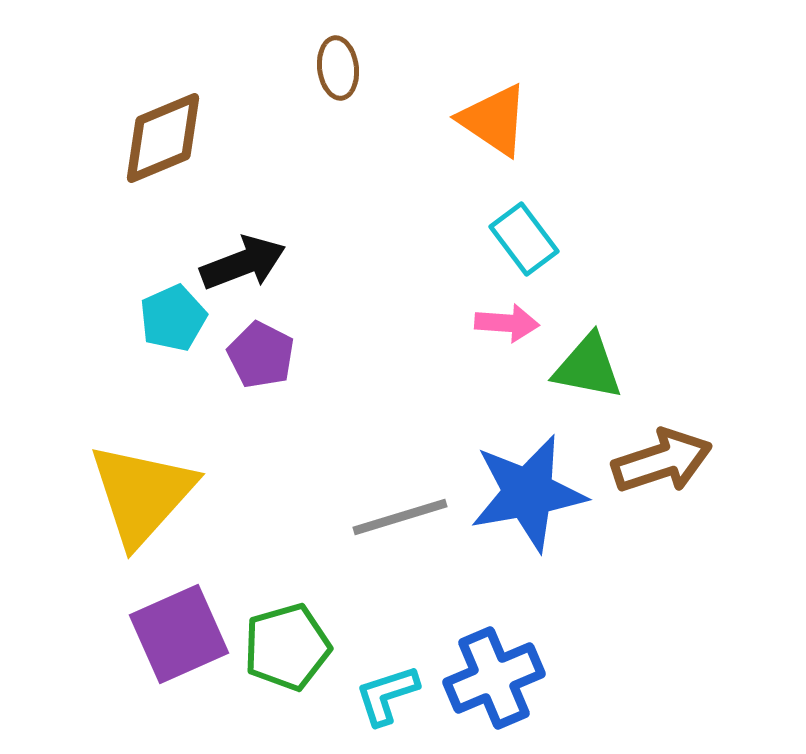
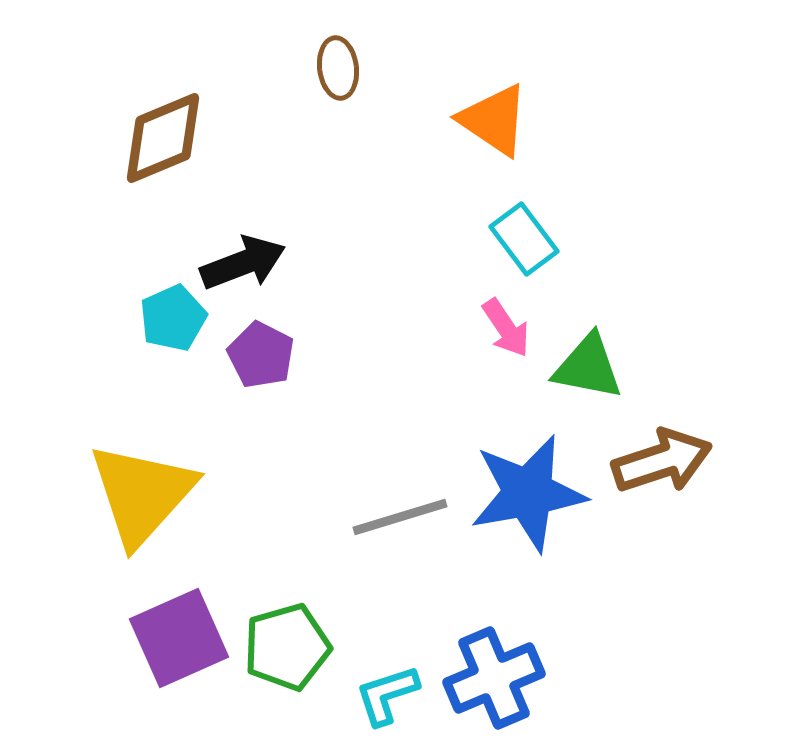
pink arrow: moved 1 px left, 5 px down; rotated 52 degrees clockwise
purple square: moved 4 px down
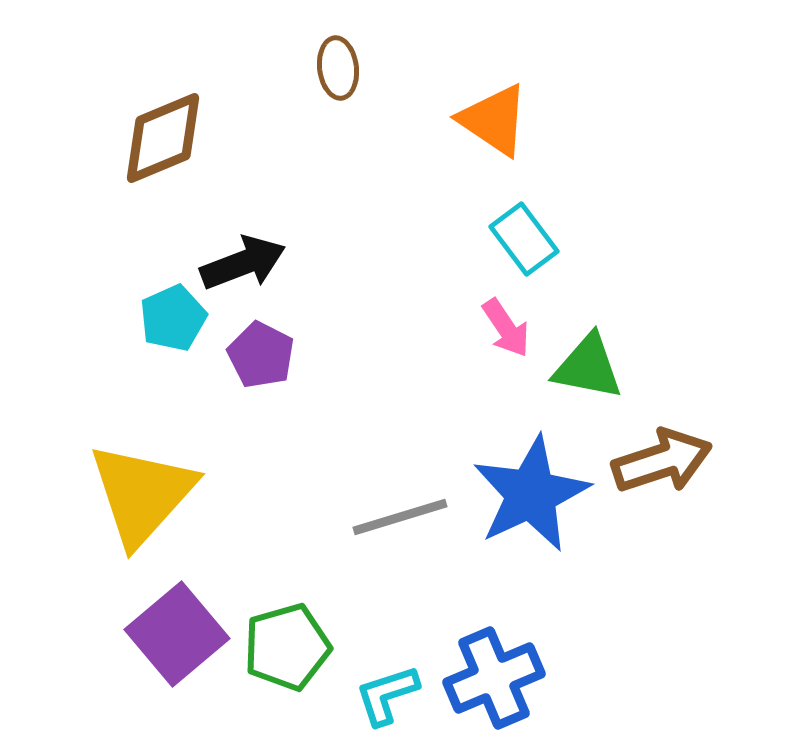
blue star: moved 3 px right, 1 px down; rotated 15 degrees counterclockwise
purple square: moved 2 px left, 4 px up; rotated 16 degrees counterclockwise
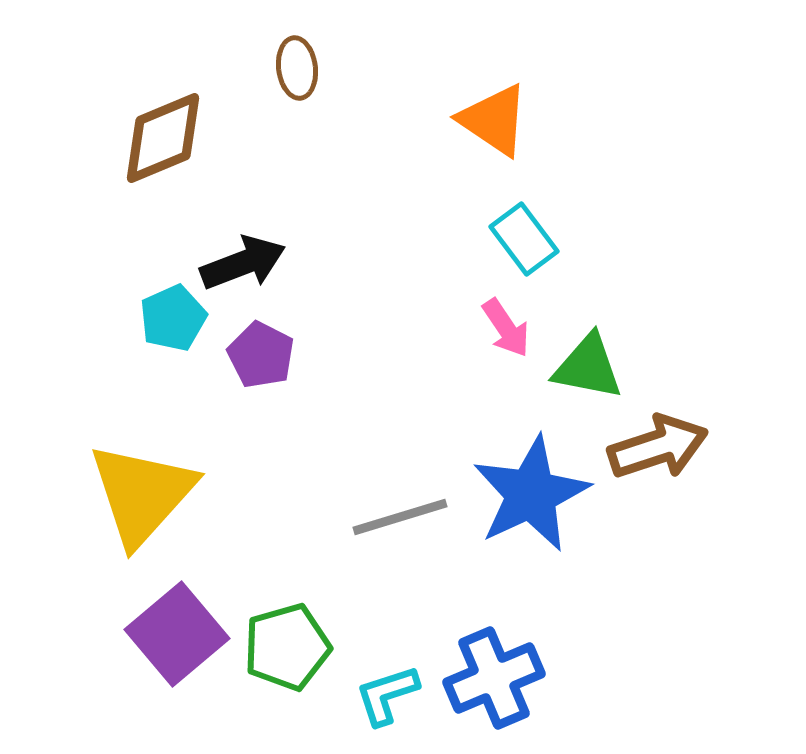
brown ellipse: moved 41 px left
brown arrow: moved 4 px left, 14 px up
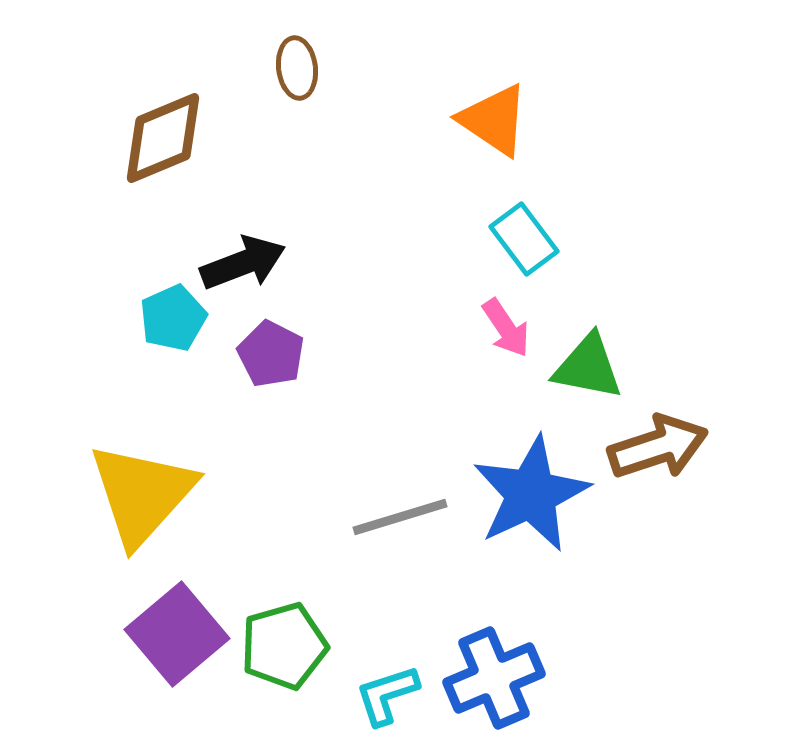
purple pentagon: moved 10 px right, 1 px up
green pentagon: moved 3 px left, 1 px up
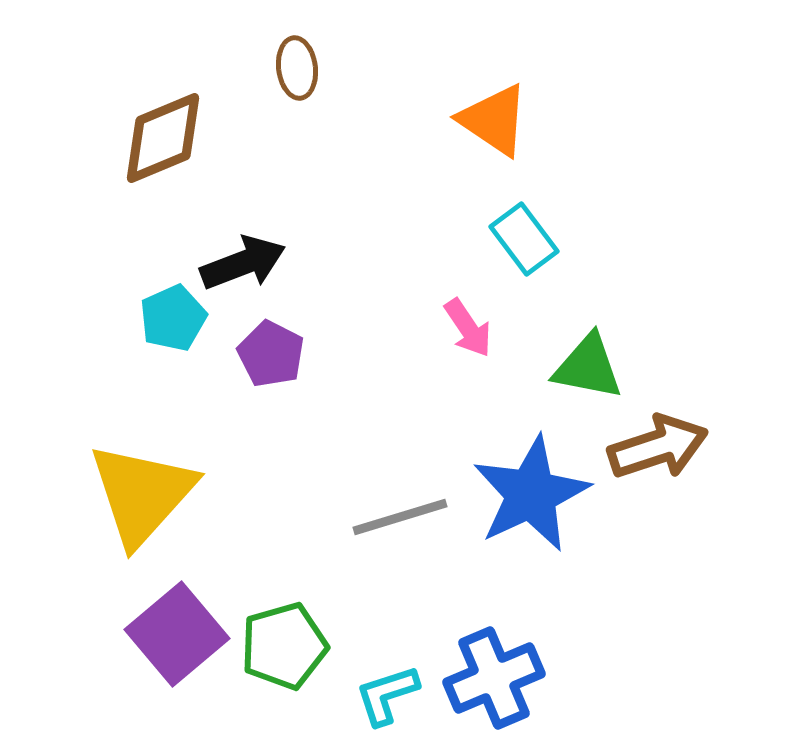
pink arrow: moved 38 px left
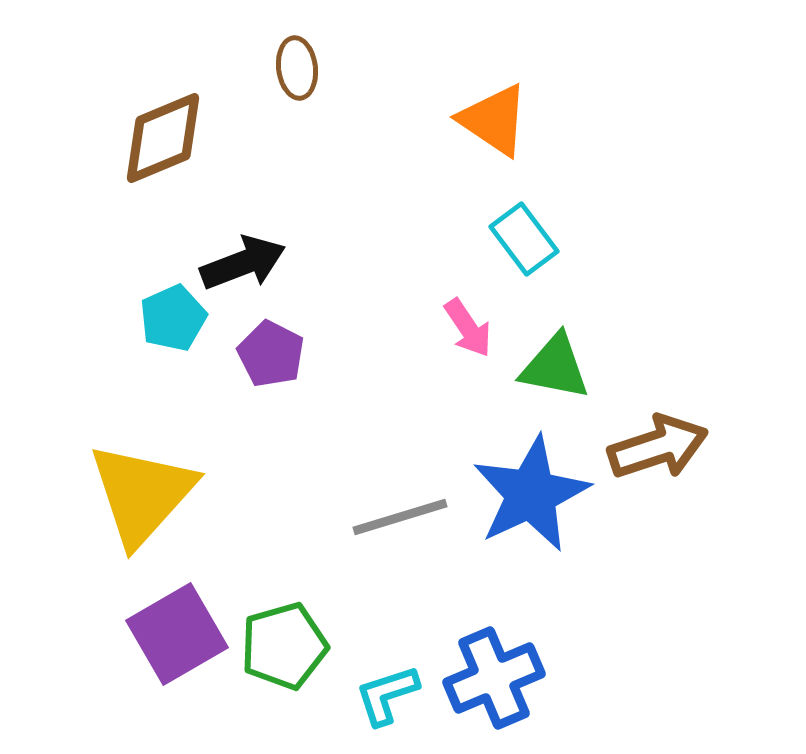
green triangle: moved 33 px left
purple square: rotated 10 degrees clockwise
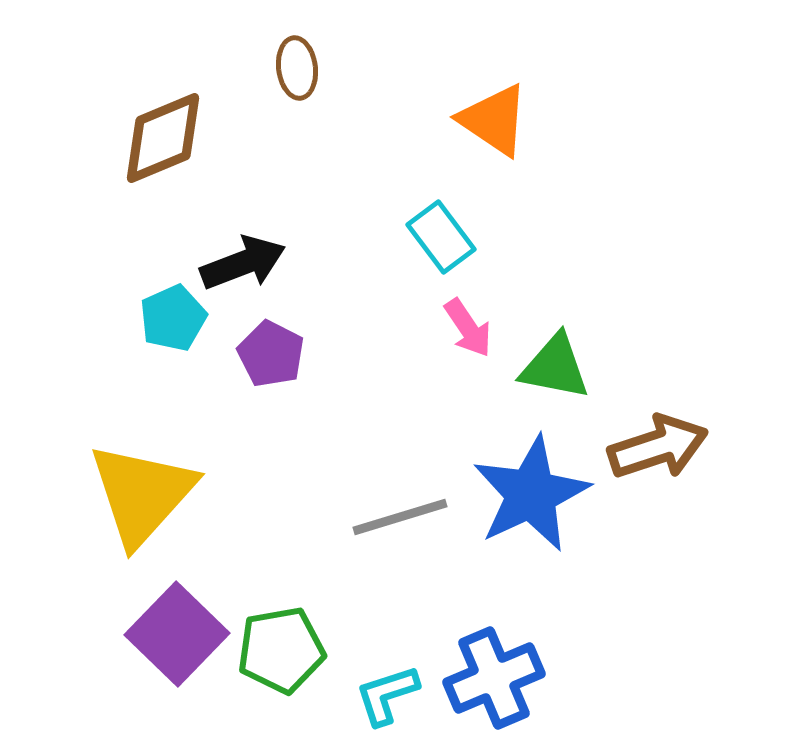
cyan rectangle: moved 83 px left, 2 px up
purple square: rotated 16 degrees counterclockwise
green pentagon: moved 3 px left, 4 px down; rotated 6 degrees clockwise
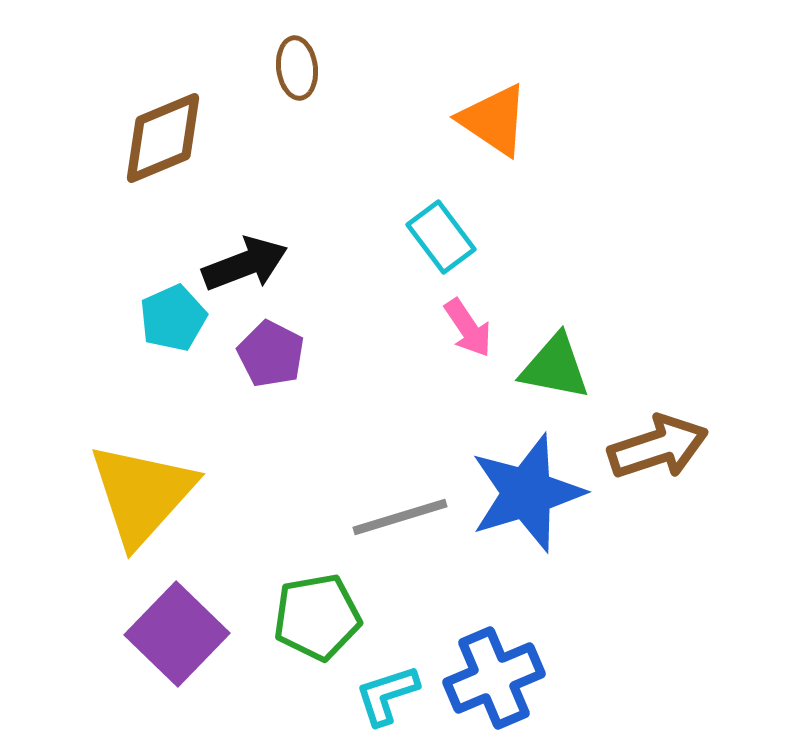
black arrow: moved 2 px right, 1 px down
blue star: moved 4 px left, 1 px up; rotated 8 degrees clockwise
green pentagon: moved 36 px right, 33 px up
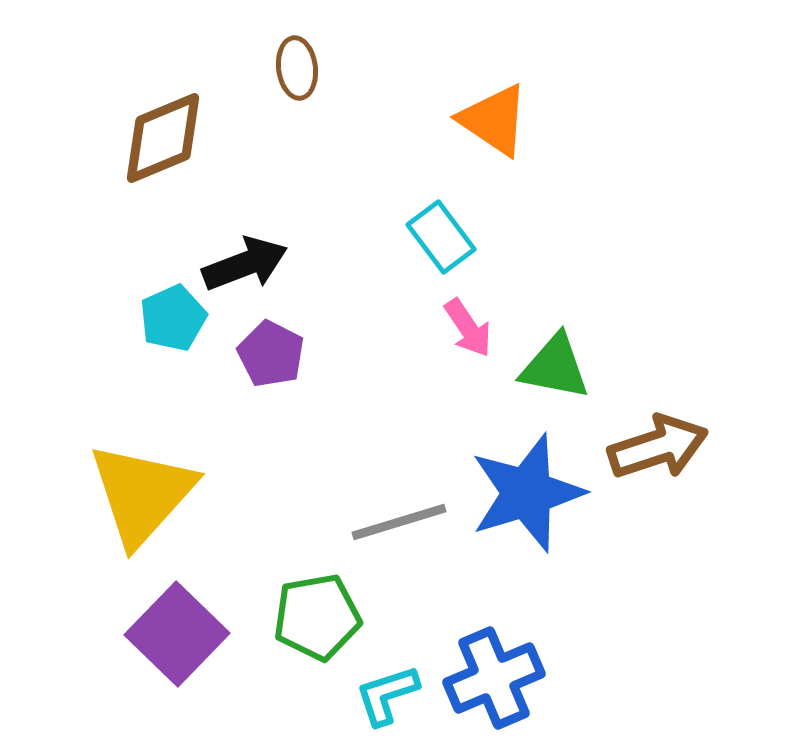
gray line: moved 1 px left, 5 px down
